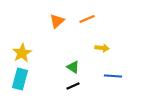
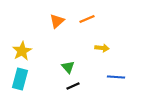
yellow star: moved 2 px up
green triangle: moved 5 px left; rotated 16 degrees clockwise
blue line: moved 3 px right, 1 px down
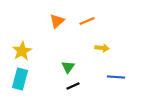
orange line: moved 2 px down
green triangle: rotated 16 degrees clockwise
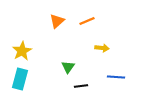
black line: moved 8 px right; rotated 16 degrees clockwise
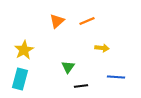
yellow star: moved 2 px right, 1 px up
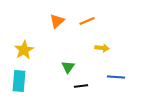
cyan rectangle: moved 1 px left, 2 px down; rotated 10 degrees counterclockwise
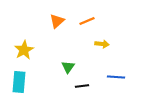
yellow arrow: moved 4 px up
cyan rectangle: moved 1 px down
black line: moved 1 px right
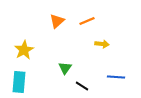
green triangle: moved 3 px left, 1 px down
black line: rotated 40 degrees clockwise
